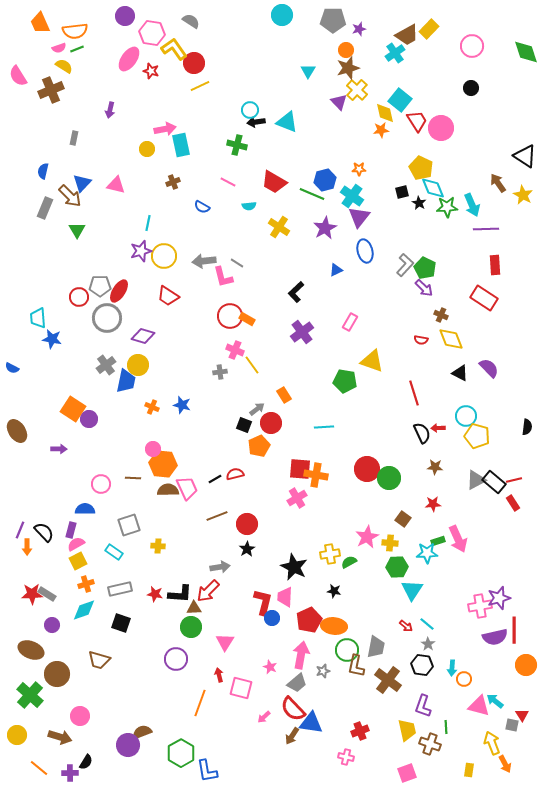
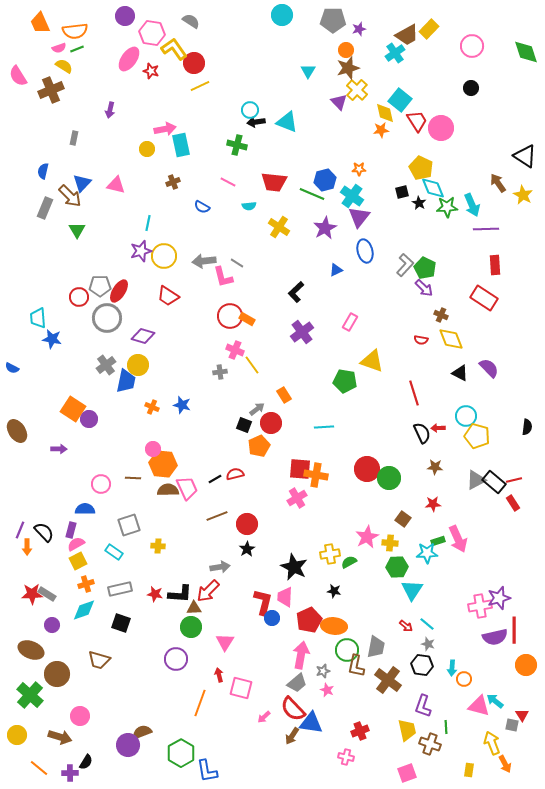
red trapezoid at (274, 182): rotated 24 degrees counterclockwise
gray star at (428, 644): rotated 16 degrees counterclockwise
pink star at (270, 667): moved 57 px right, 23 px down
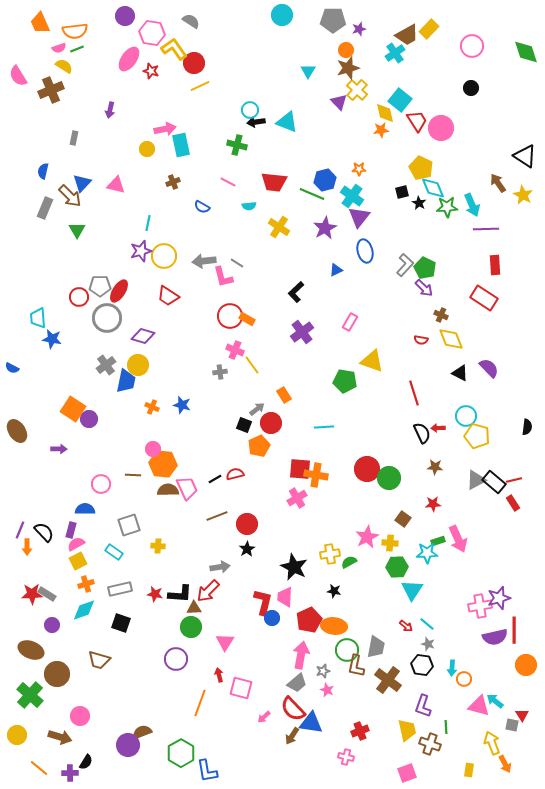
brown line at (133, 478): moved 3 px up
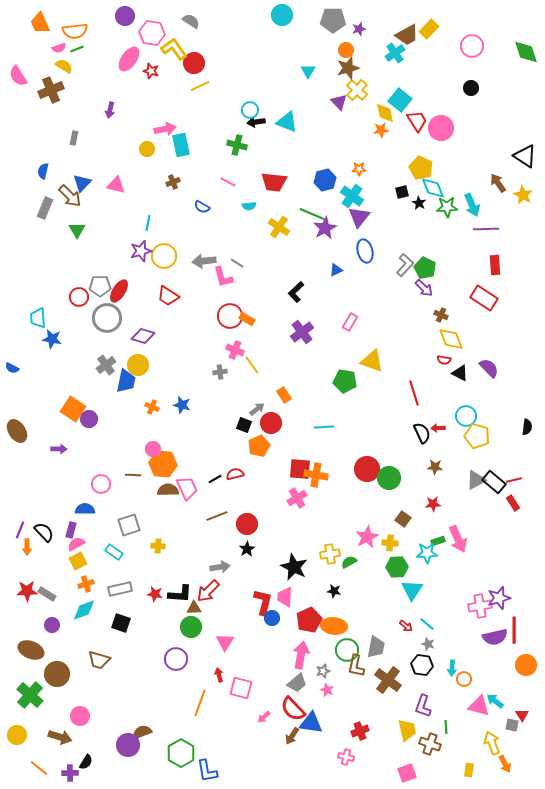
green line at (312, 194): moved 20 px down
red semicircle at (421, 340): moved 23 px right, 20 px down
red star at (32, 594): moved 5 px left, 3 px up
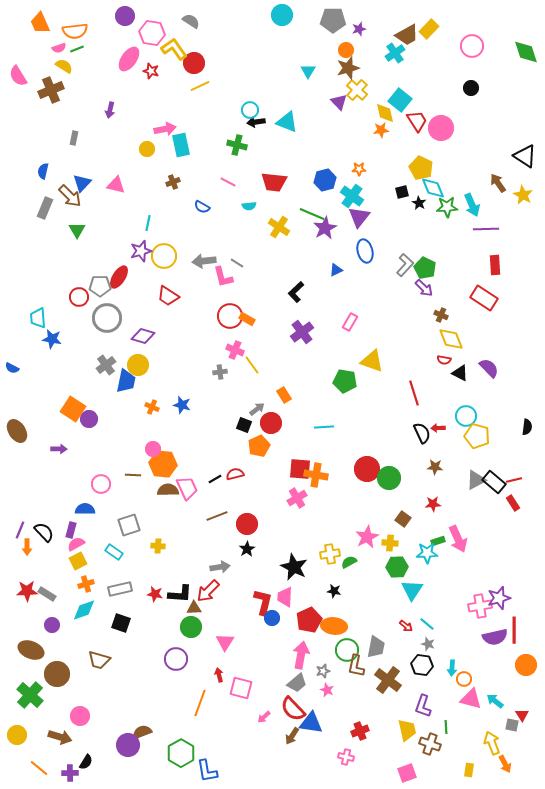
red ellipse at (119, 291): moved 14 px up
pink triangle at (479, 706): moved 8 px left, 7 px up
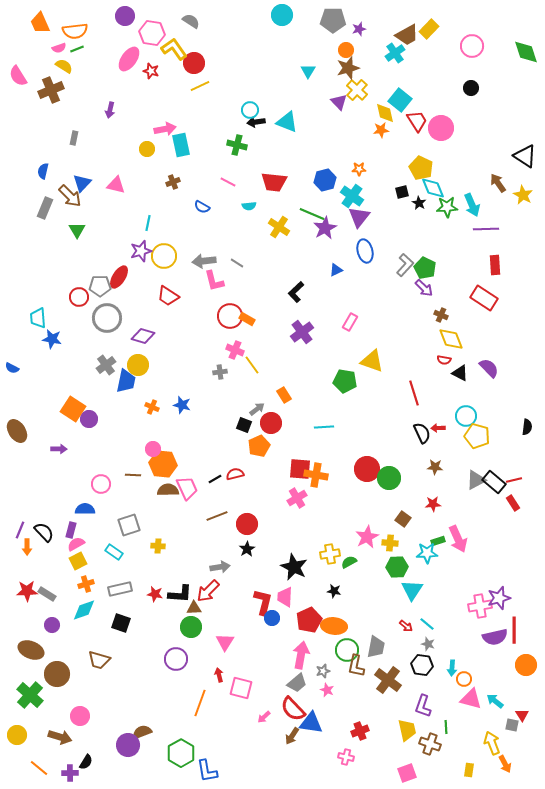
pink L-shape at (223, 277): moved 9 px left, 4 px down
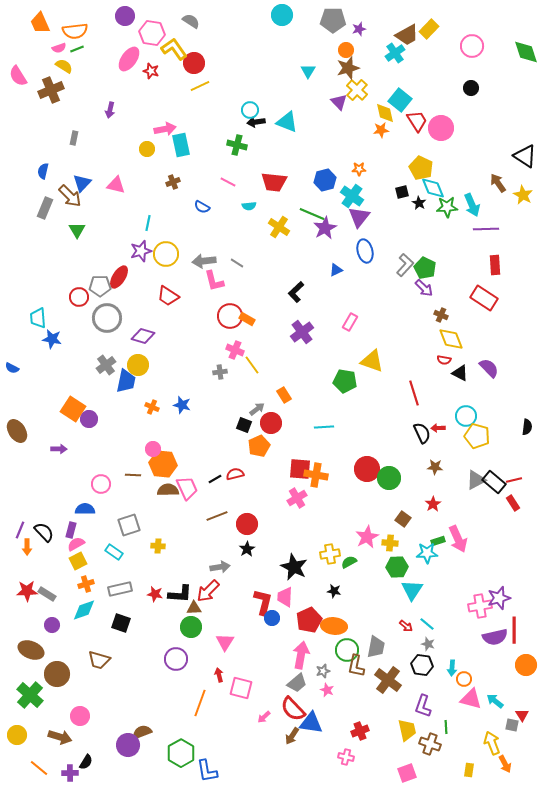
yellow circle at (164, 256): moved 2 px right, 2 px up
red star at (433, 504): rotated 28 degrees counterclockwise
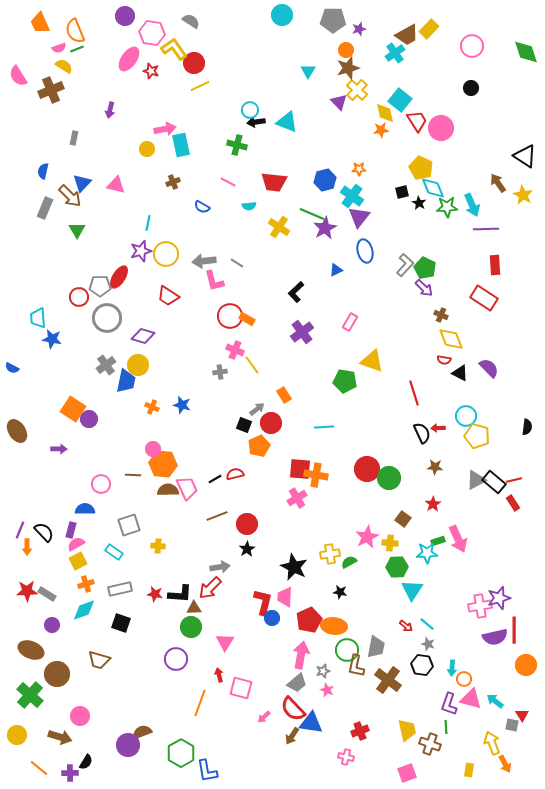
orange semicircle at (75, 31): rotated 75 degrees clockwise
red arrow at (208, 591): moved 2 px right, 3 px up
black star at (334, 591): moved 6 px right, 1 px down
purple L-shape at (423, 706): moved 26 px right, 2 px up
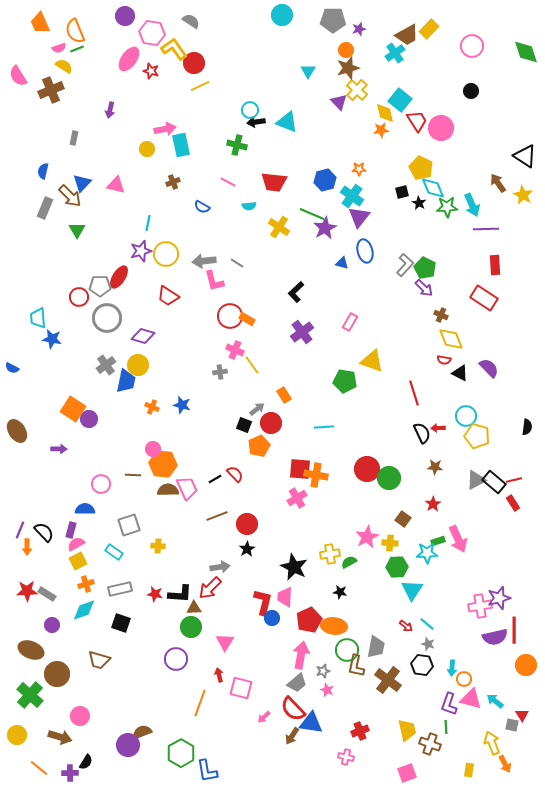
black circle at (471, 88): moved 3 px down
blue triangle at (336, 270): moved 6 px right, 7 px up; rotated 40 degrees clockwise
red semicircle at (235, 474): rotated 60 degrees clockwise
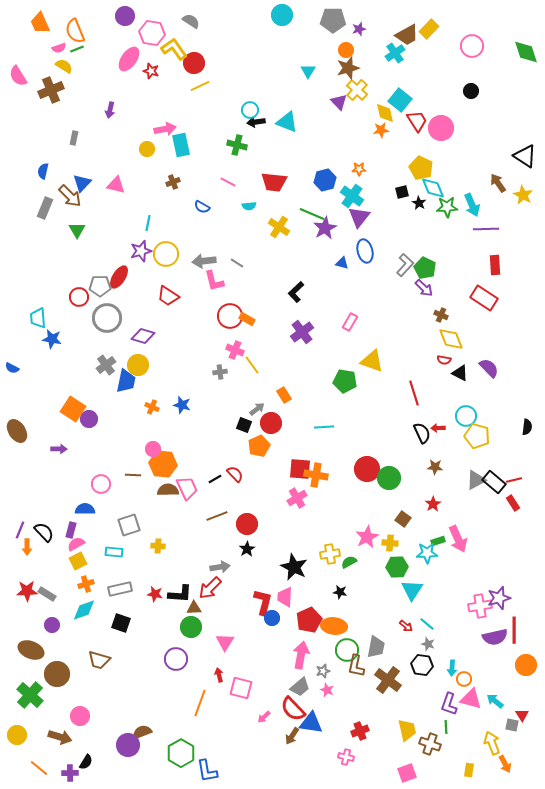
cyan rectangle at (114, 552): rotated 30 degrees counterclockwise
gray trapezoid at (297, 683): moved 3 px right, 4 px down
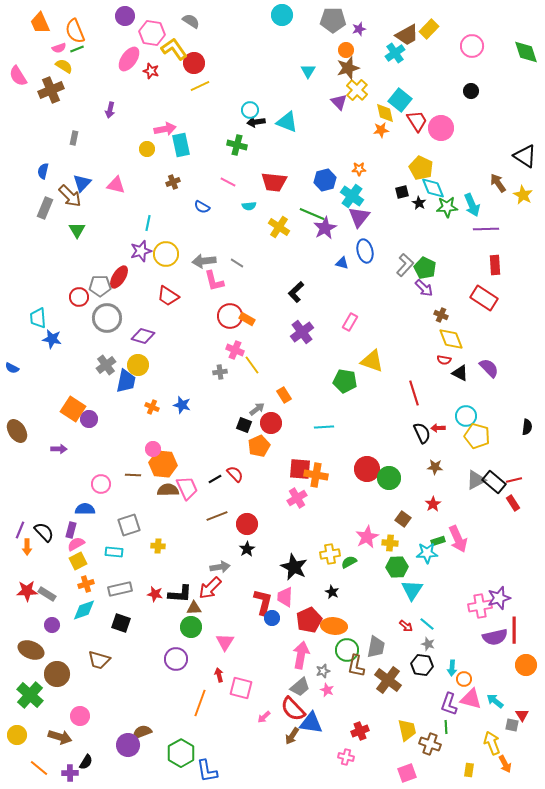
black star at (340, 592): moved 8 px left; rotated 16 degrees clockwise
